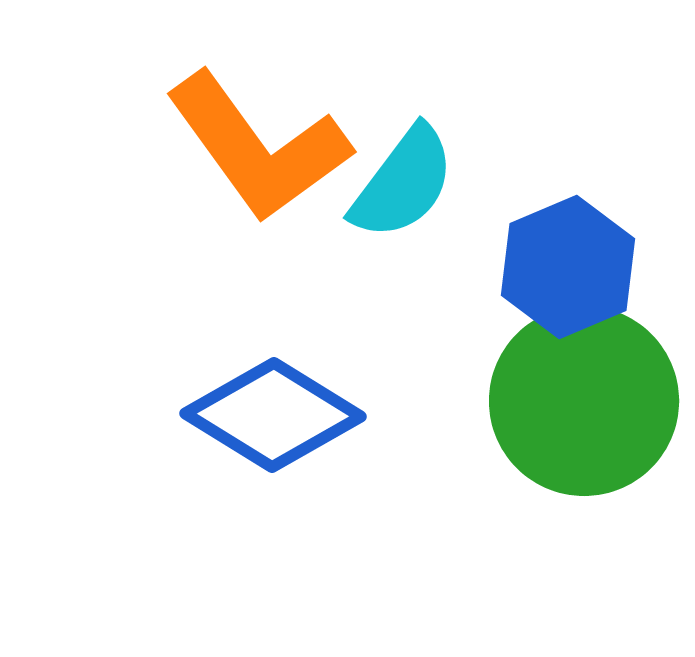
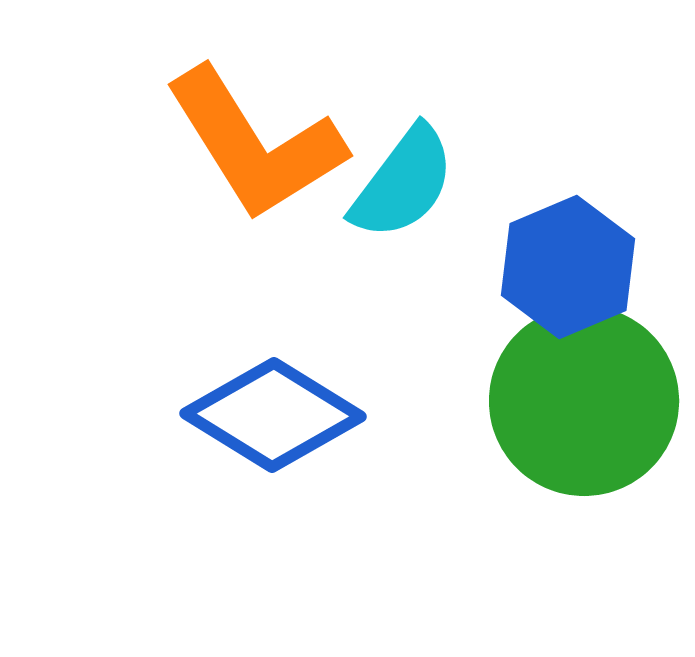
orange L-shape: moved 3 px left, 3 px up; rotated 4 degrees clockwise
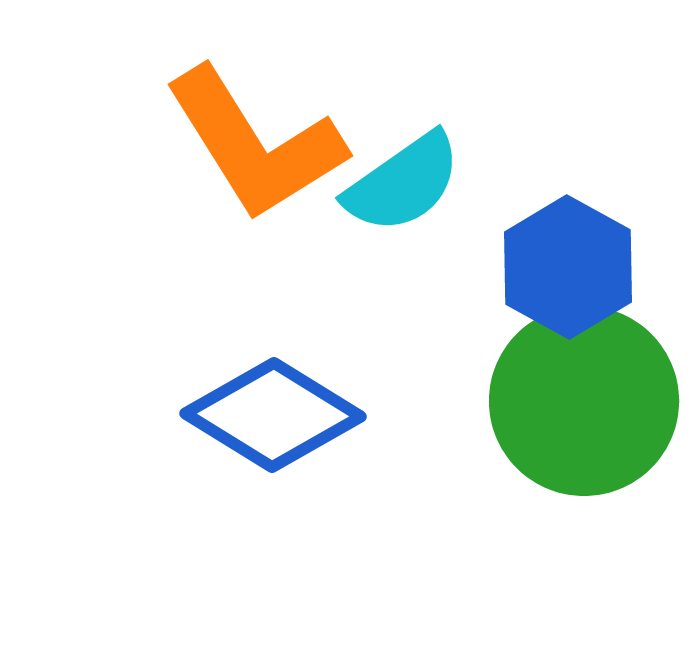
cyan semicircle: rotated 18 degrees clockwise
blue hexagon: rotated 8 degrees counterclockwise
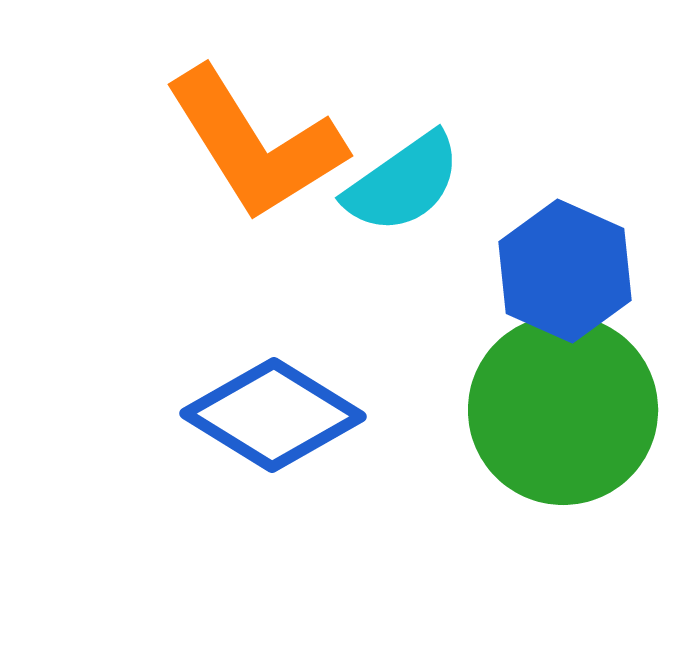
blue hexagon: moved 3 px left, 4 px down; rotated 5 degrees counterclockwise
green circle: moved 21 px left, 9 px down
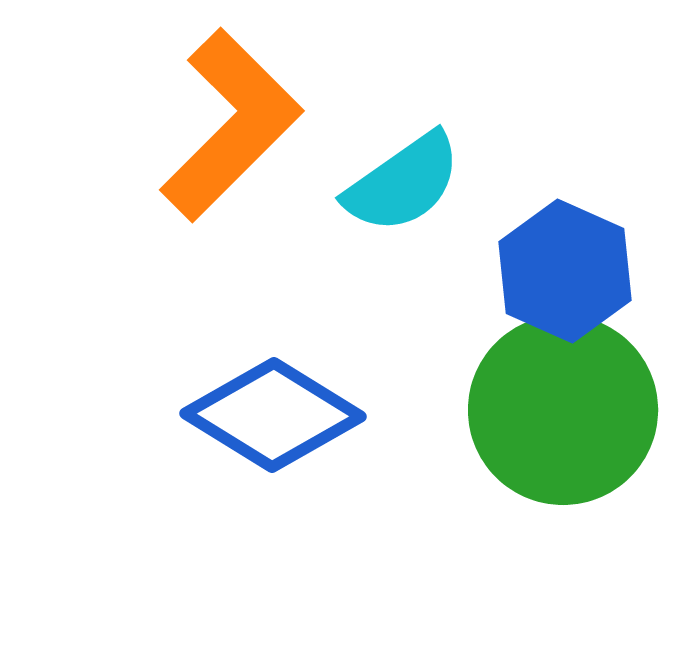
orange L-shape: moved 24 px left, 19 px up; rotated 103 degrees counterclockwise
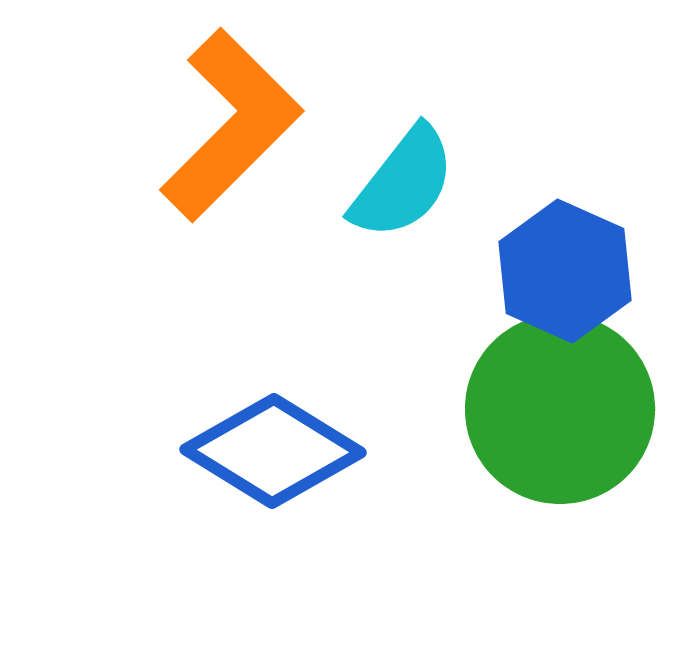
cyan semicircle: rotated 17 degrees counterclockwise
green circle: moved 3 px left, 1 px up
blue diamond: moved 36 px down
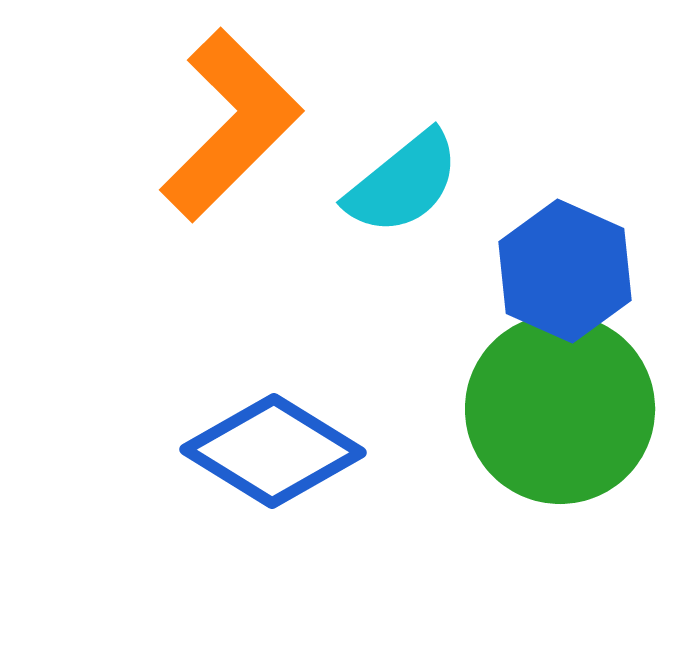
cyan semicircle: rotated 13 degrees clockwise
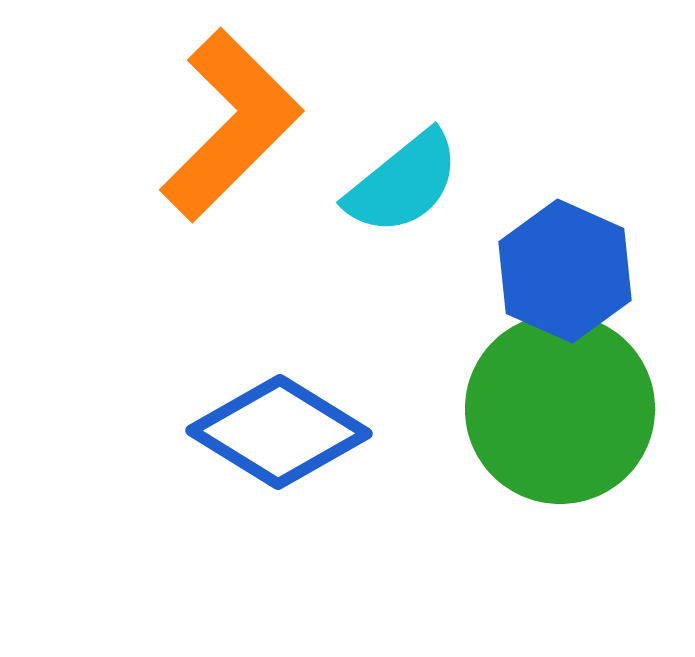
blue diamond: moved 6 px right, 19 px up
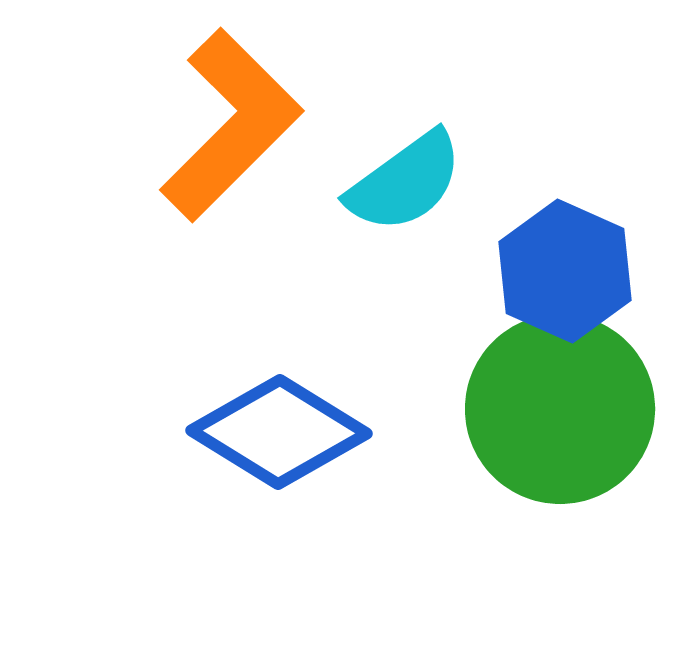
cyan semicircle: moved 2 px right, 1 px up; rotated 3 degrees clockwise
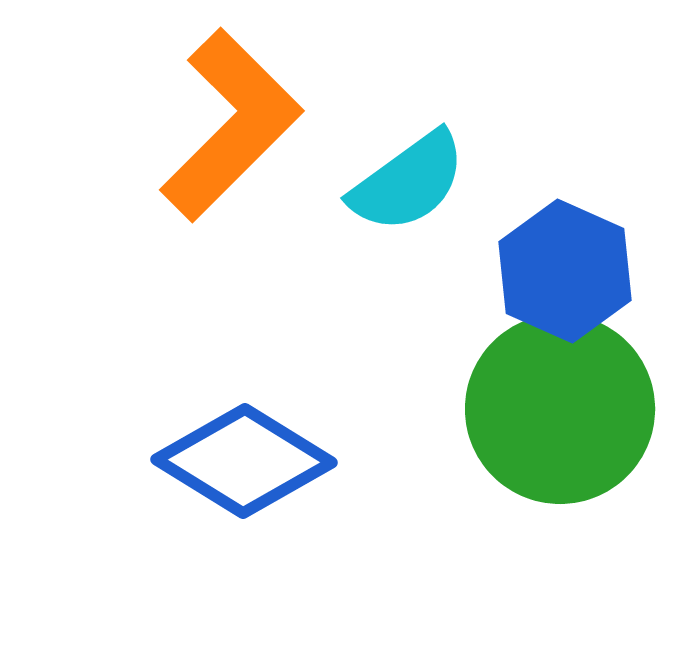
cyan semicircle: moved 3 px right
blue diamond: moved 35 px left, 29 px down
